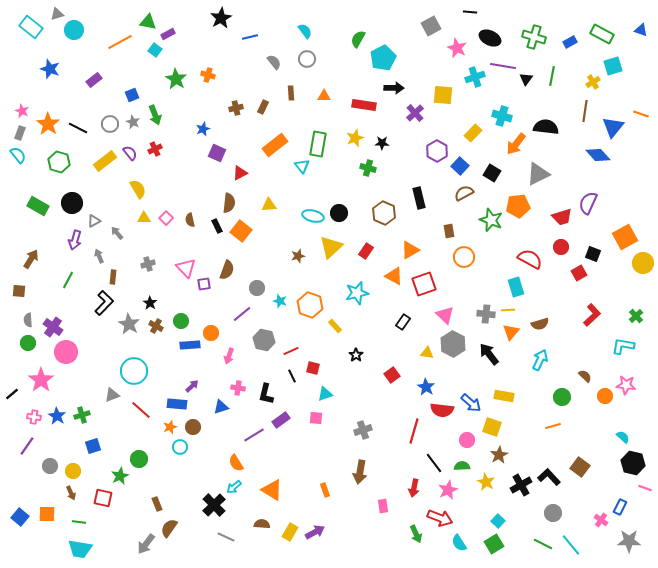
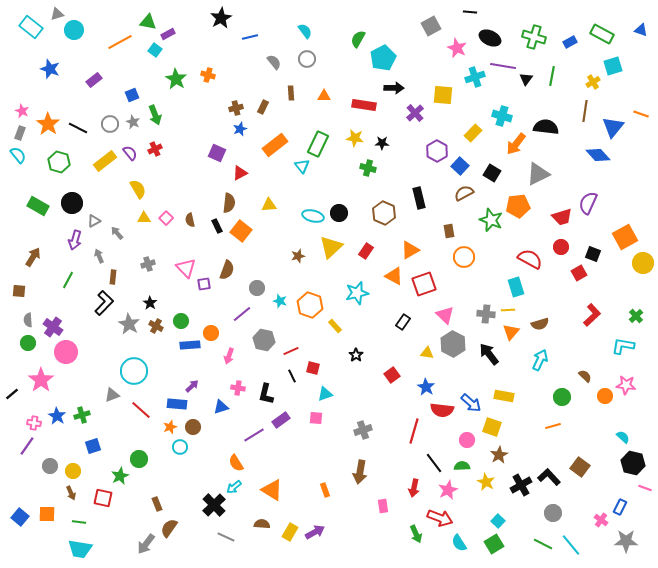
blue star at (203, 129): moved 37 px right
yellow star at (355, 138): rotated 30 degrees clockwise
green rectangle at (318, 144): rotated 15 degrees clockwise
brown arrow at (31, 259): moved 2 px right, 2 px up
pink cross at (34, 417): moved 6 px down
gray star at (629, 541): moved 3 px left
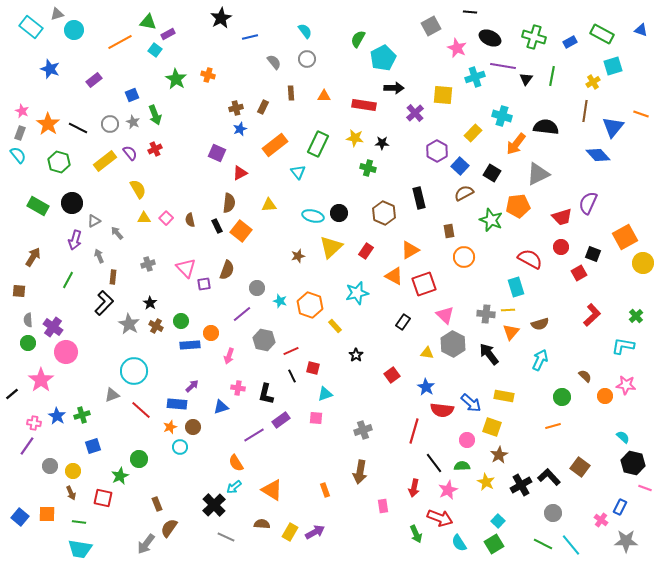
cyan triangle at (302, 166): moved 4 px left, 6 px down
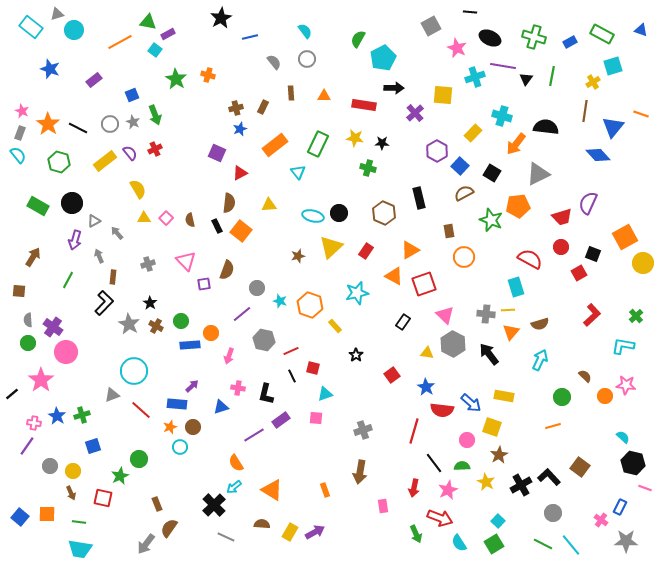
pink triangle at (186, 268): moved 7 px up
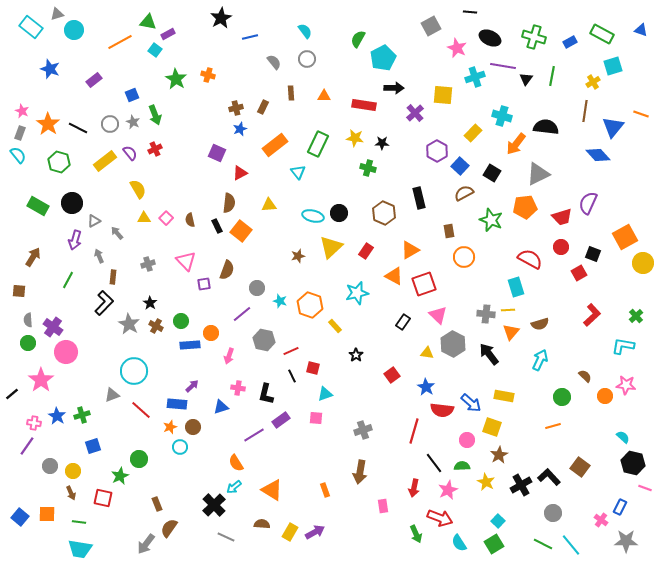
orange pentagon at (518, 206): moved 7 px right, 1 px down
pink triangle at (445, 315): moved 7 px left
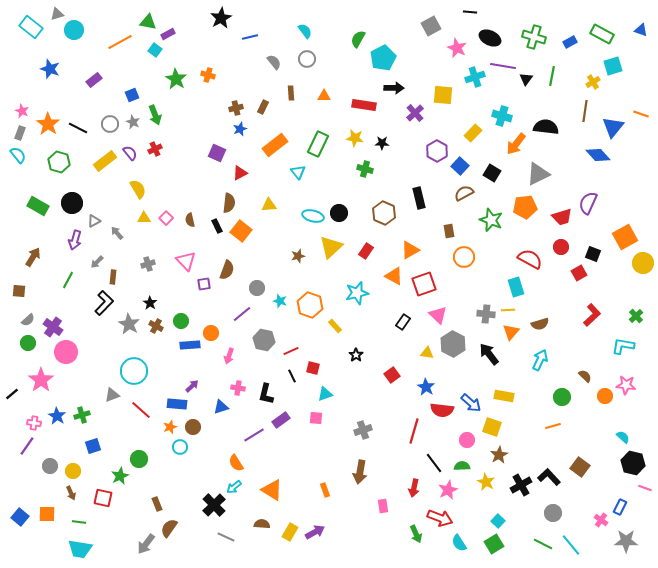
green cross at (368, 168): moved 3 px left, 1 px down
gray arrow at (99, 256): moved 2 px left, 6 px down; rotated 112 degrees counterclockwise
gray semicircle at (28, 320): rotated 128 degrees counterclockwise
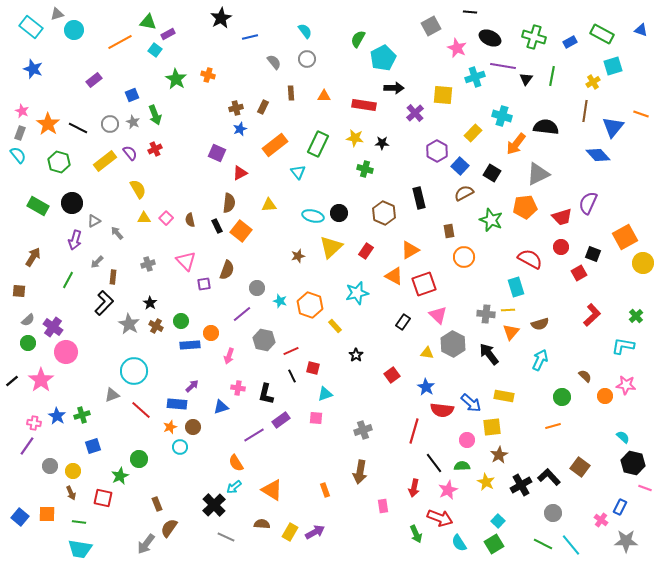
blue star at (50, 69): moved 17 px left
black line at (12, 394): moved 13 px up
yellow square at (492, 427): rotated 24 degrees counterclockwise
